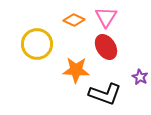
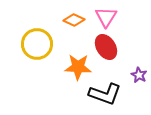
orange star: moved 2 px right, 3 px up
purple star: moved 1 px left, 2 px up
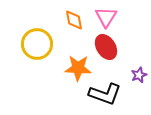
orange diamond: rotated 55 degrees clockwise
orange star: moved 1 px down
purple star: rotated 21 degrees clockwise
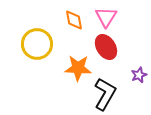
black L-shape: rotated 80 degrees counterclockwise
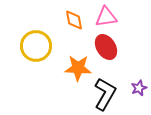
pink triangle: rotated 50 degrees clockwise
yellow circle: moved 1 px left, 2 px down
purple star: moved 13 px down
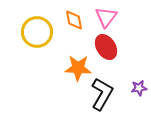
pink triangle: rotated 45 degrees counterclockwise
yellow circle: moved 1 px right, 14 px up
purple star: rotated 14 degrees clockwise
black L-shape: moved 3 px left
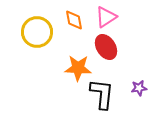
pink triangle: rotated 20 degrees clockwise
black L-shape: rotated 24 degrees counterclockwise
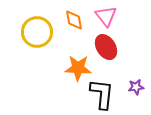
pink triangle: moved 1 px up; rotated 35 degrees counterclockwise
purple star: moved 3 px left, 1 px up
